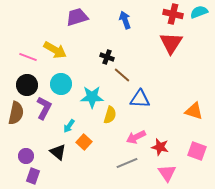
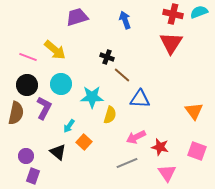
yellow arrow: rotated 10 degrees clockwise
orange triangle: rotated 36 degrees clockwise
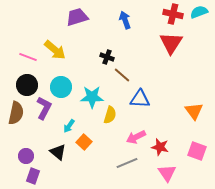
cyan circle: moved 3 px down
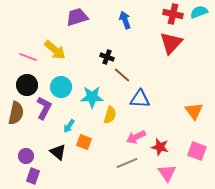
red triangle: rotated 10 degrees clockwise
orange square: rotated 21 degrees counterclockwise
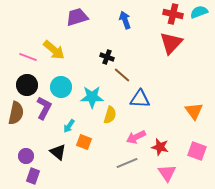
yellow arrow: moved 1 px left
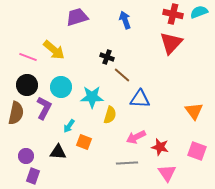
black triangle: rotated 36 degrees counterclockwise
gray line: rotated 20 degrees clockwise
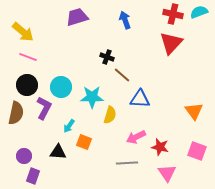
yellow arrow: moved 31 px left, 18 px up
purple circle: moved 2 px left
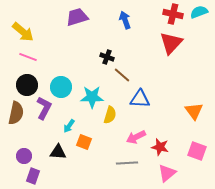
pink triangle: rotated 24 degrees clockwise
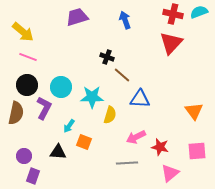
pink square: rotated 24 degrees counterclockwise
pink triangle: moved 3 px right
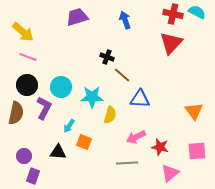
cyan semicircle: moved 2 px left; rotated 48 degrees clockwise
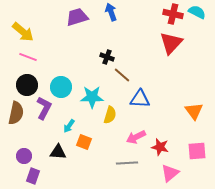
blue arrow: moved 14 px left, 8 px up
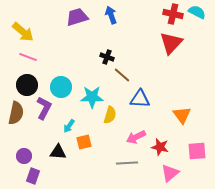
blue arrow: moved 3 px down
orange triangle: moved 12 px left, 4 px down
orange square: rotated 35 degrees counterclockwise
